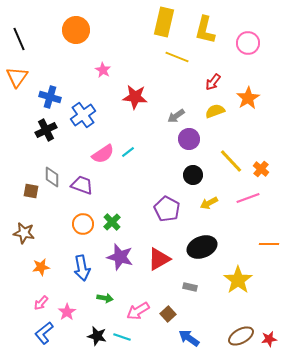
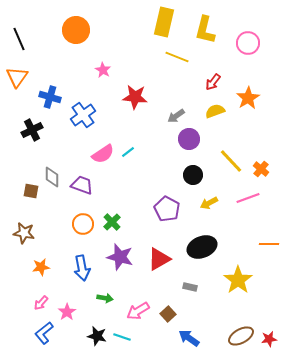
black cross at (46, 130): moved 14 px left
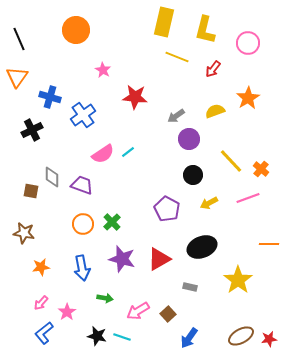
red arrow at (213, 82): moved 13 px up
purple star at (120, 257): moved 2 px right, 2 px down
blue arrow at (189, 338): rotated 90 degrees counterclockwise
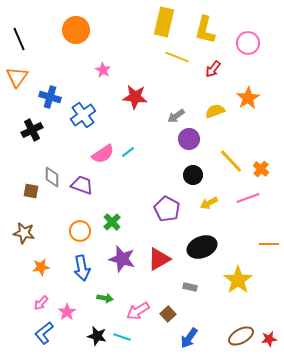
orange circle at (83, 224): moved 3 px left, 7 px down
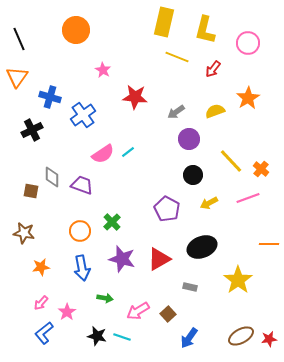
gray arrow at (176, 116): moved 4 px up
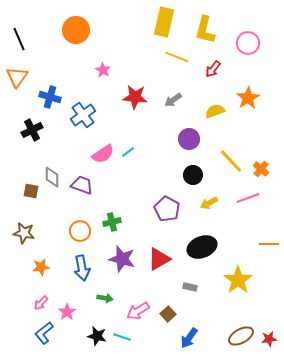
gray arrow at (176, 112): moved 3 px left, 12 px up
green cross at (112, 222): rotated 30 degrees clockwise
